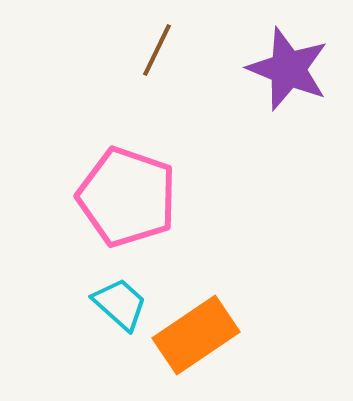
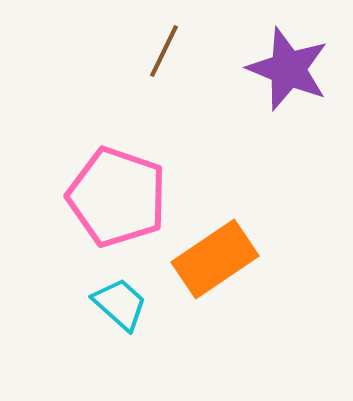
brown line: moved 7 px right, 1 px down
pink pentagon: moved 10 px left
orange rectangle: moved 19 px right, 76 px up
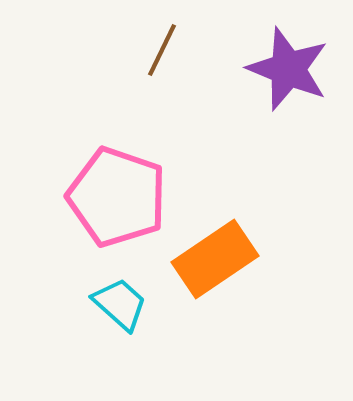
brown line: moved 2 px left, 1 px up
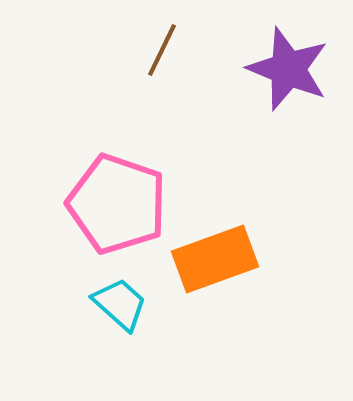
pink pentagon: moved 7 px down
orange rectangle: rotated 14 degrees clockwise
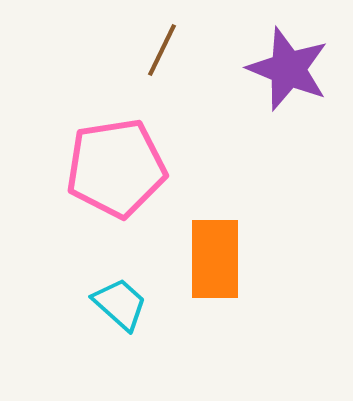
pink pentagon: moved 1 px left, 36 px up; rotated 28 degrees counterclockwise
orange rectangle: rotated 70 degrees counterclockwise
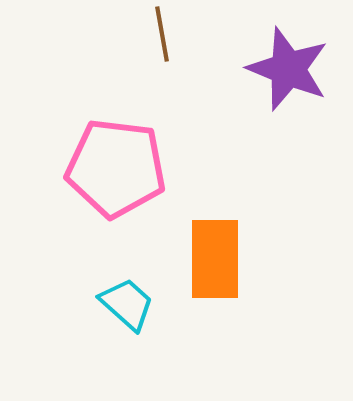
brown line: moved 16 px up; rotated 36 degrees counterclockwise
pink pentagon: rotated 16 degrees clockwise
cyan trapezoid: moved 7 px right
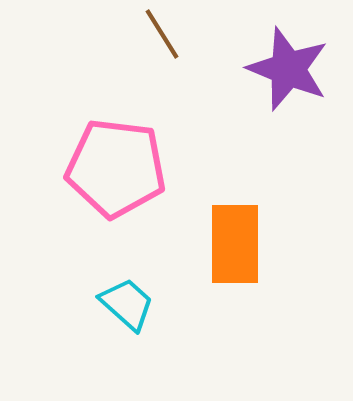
brown line: rotated 22 degrees counterclockwise
orange rectangle: moved 20 px right, 15 px up
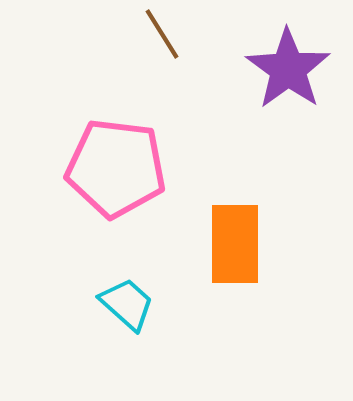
purple star: rotated 14 degrees clockwise
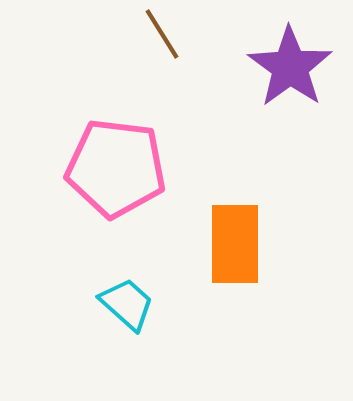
purple star: moved 2 px right, 2 px up
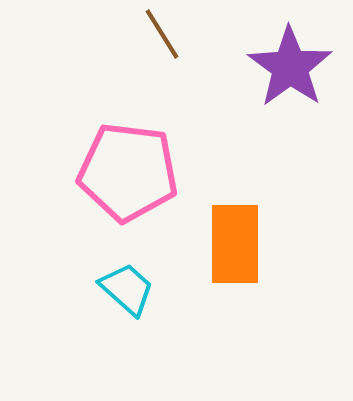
pink pentagon: moved 12 px right, 4 px down
cyan trapezoid: moved 15 px up
